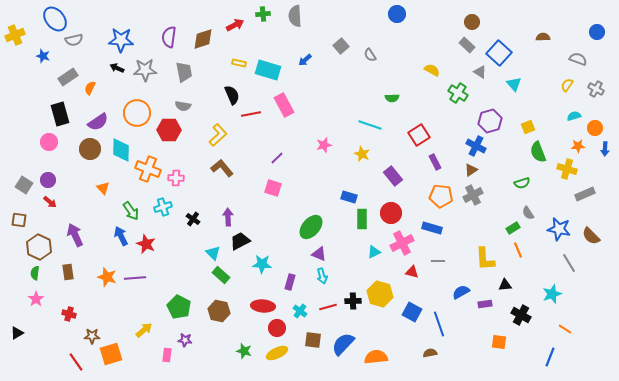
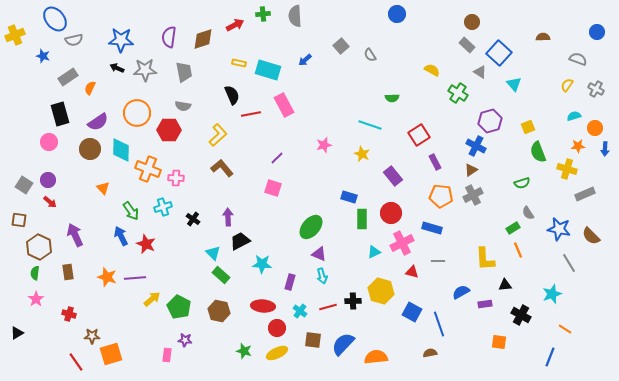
yellow hexagon at (380, 294): moved 1 px right, 3 px up
yellow arrow at (144, 330): moved 8 px right, 31 px up
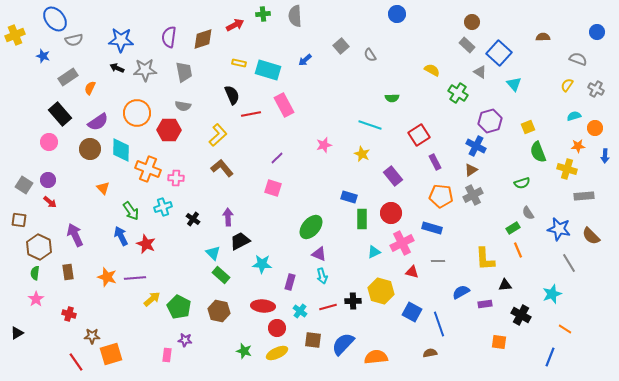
black rectangle at (60, 114): rotated 25 degrees counterclockwise
blue arrow at (605, 149): moved 7 px down
gray rectangle at (585, 194): moved 1 px left, 2 px down; rotated 18 degrees clockwise
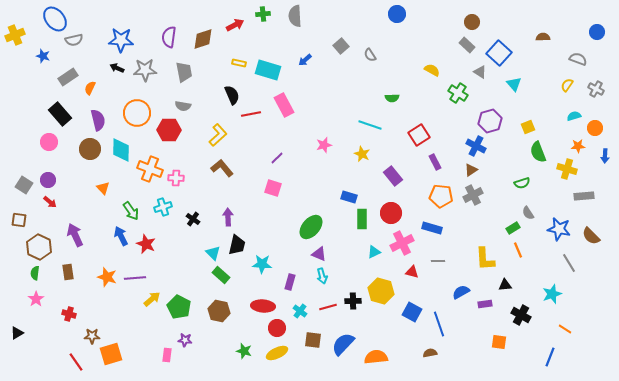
purple semicircle at (98, 122): moved 2 px up; rotated 70 degrees counterclockwise
orange cross at (148, 169): moved 2 px right
black trapezoid at (240, 241): moved 3 px left, 4 px down; rotated 130 degrees clockwise
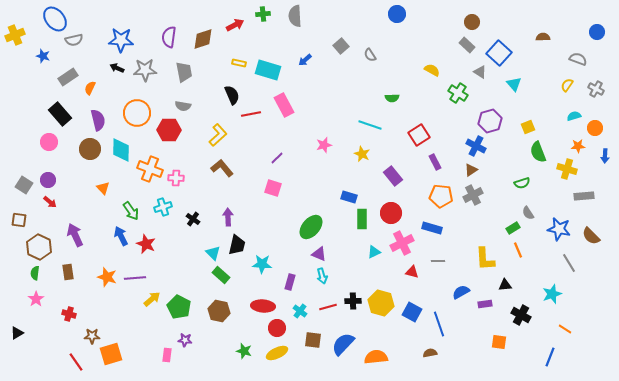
yellow hexagon at (381, 291): moved 12 px down
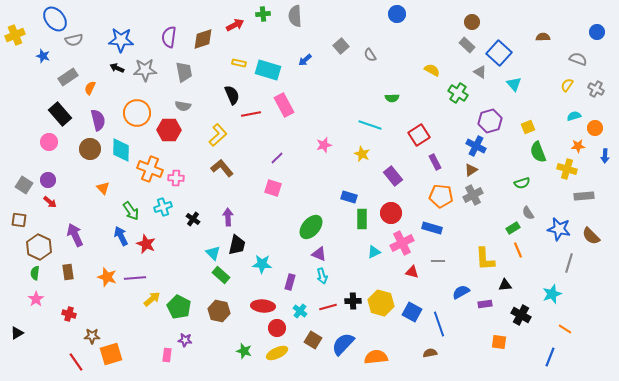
gray line at (569, 263): rotated 48 degrees clockwise
brown square at (313, 340): rotated 24 degrees clockwise
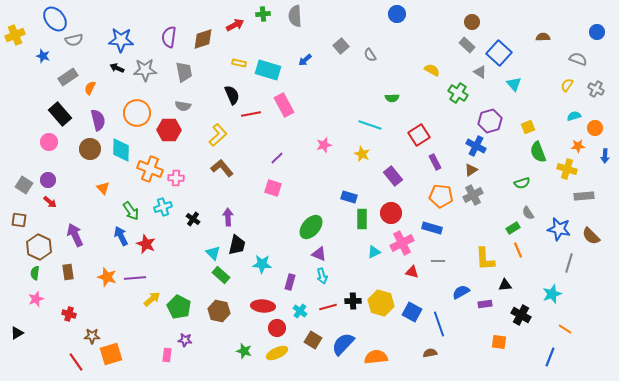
pink star at (36, 299): rotated 14 degrees clockwise
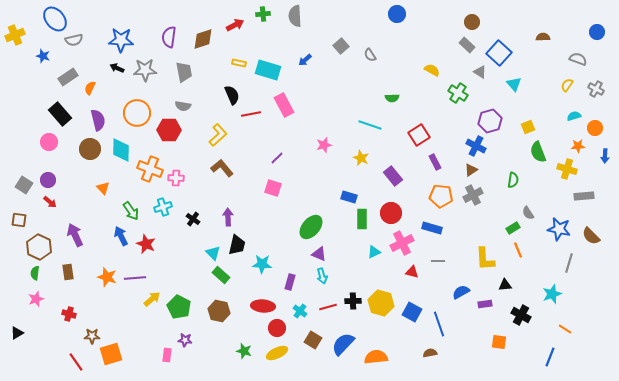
yellow star at (362, 154): moved 1 px left, 4 px down
green semicircle at (522, 183): moved 9 px left, 3 px up; rotated 63 degrees counterclockwise
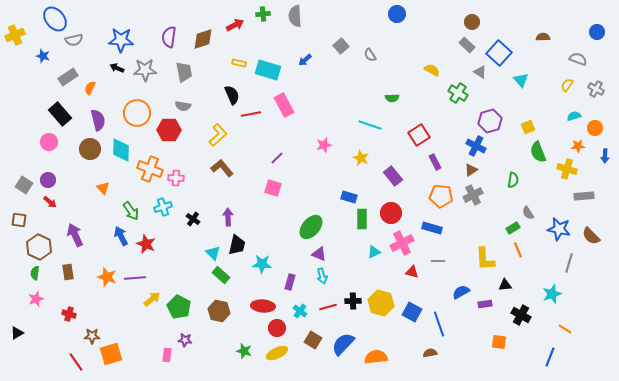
cyan triangle at (514, 84): moved 7 px right, 4 px up
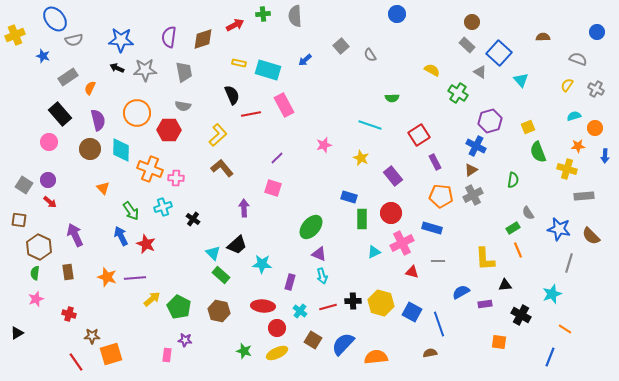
purple arrow at (228, 217): moved 16 px right, 9 px up
black trapezoid at (237, 245): rotated 35 degrees clockwise
